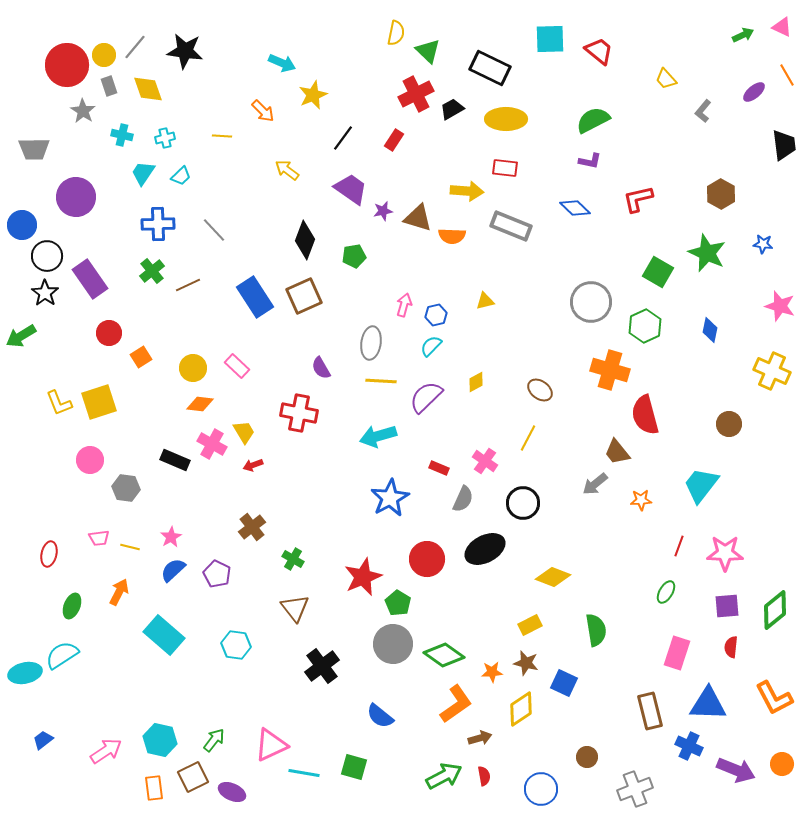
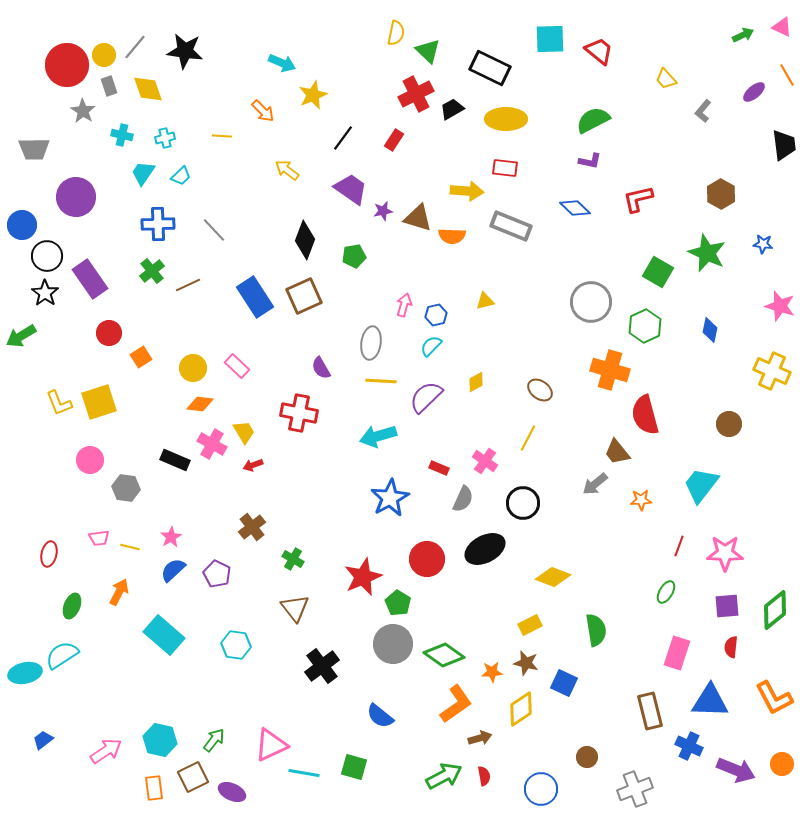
blue triangle at (708, 704): moved 2 px right, 3 px up
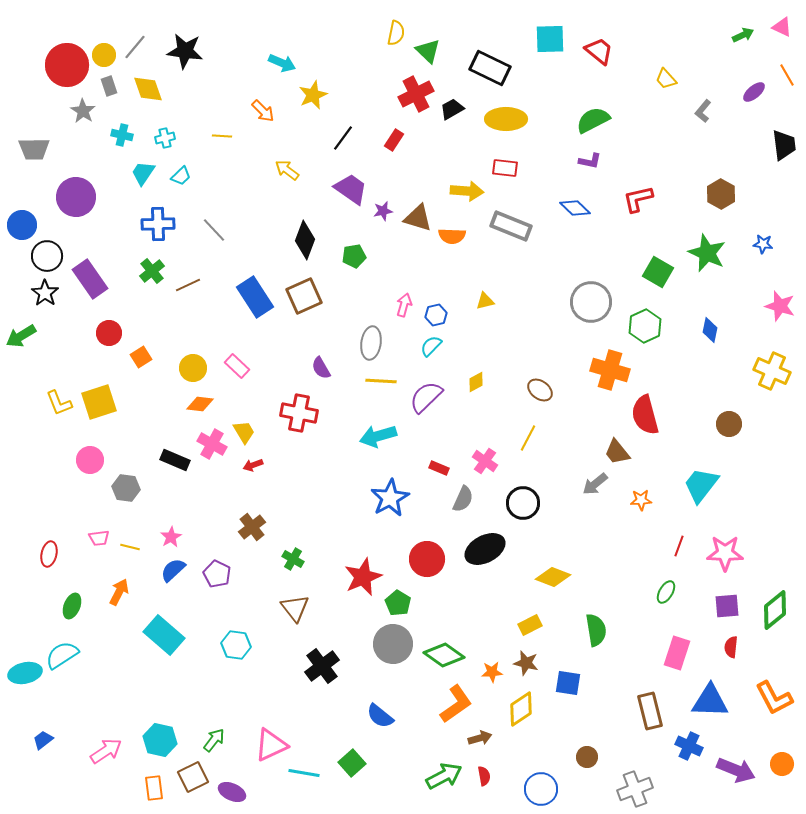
blue square at (564, 683): moved 4 px right; rotated 16 degrees counterclockwise
green square at (354, 767): moved 2 px left, 4 px up; rotated 32 degrees clockwise
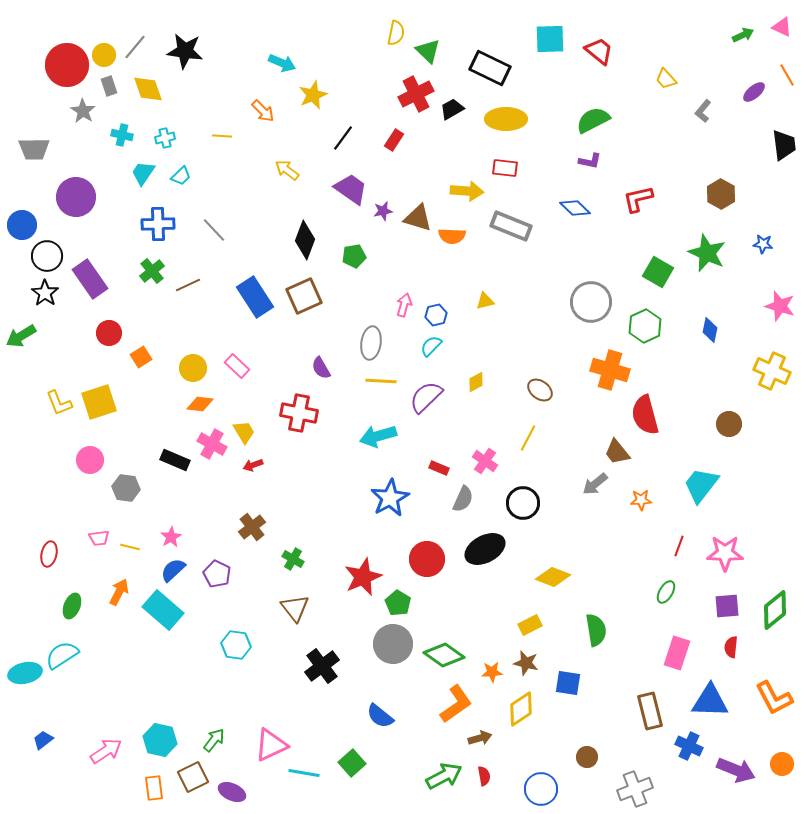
cyan rectangle at (164, 635): moved 1 px left, 25 px up
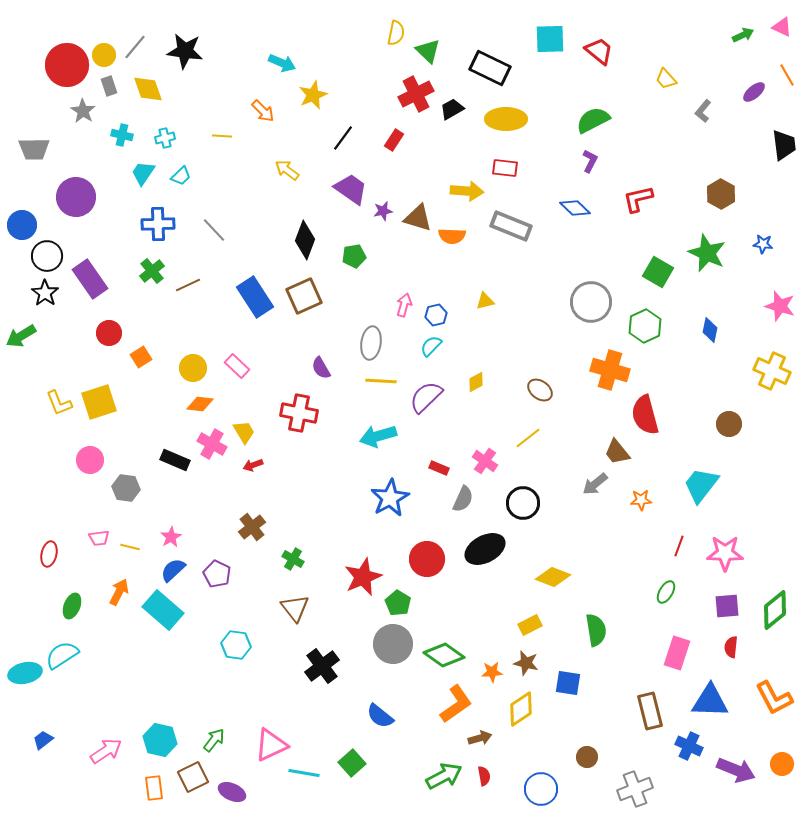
purple L-shape at (590, 161): rotated 75 degrees counterclockwise
yellow line at (528, 438): rotated 24 degrees clockwise
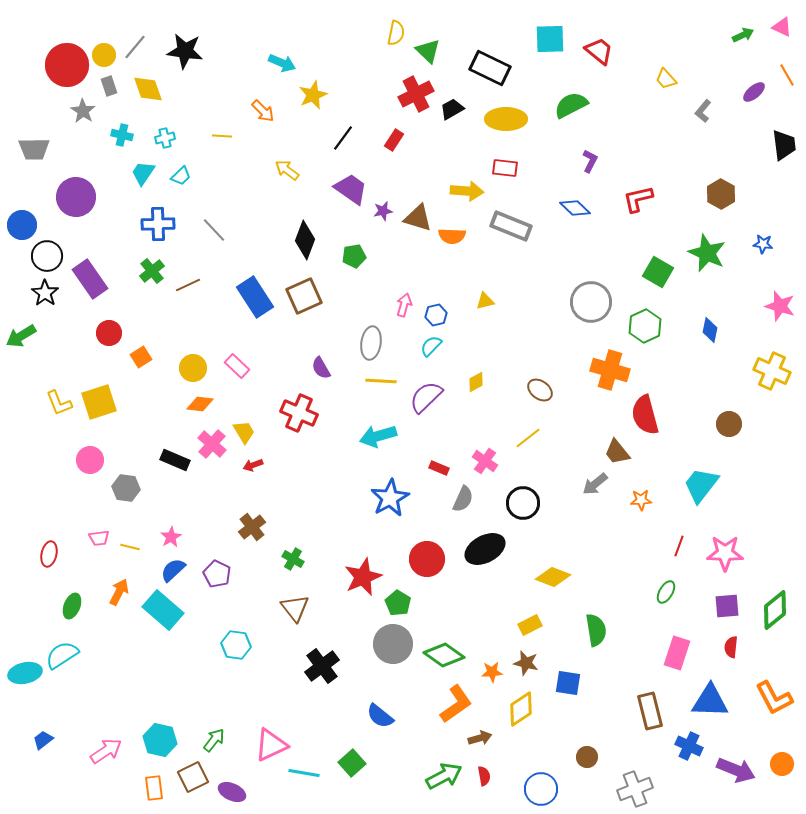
green semicircle at (593, 120): moved 22 px left, 15 px up
red cross at (299, 413): rotated 12 degrees clockwise
pink cross at (212, 444): rotated 12 degrees clockwise
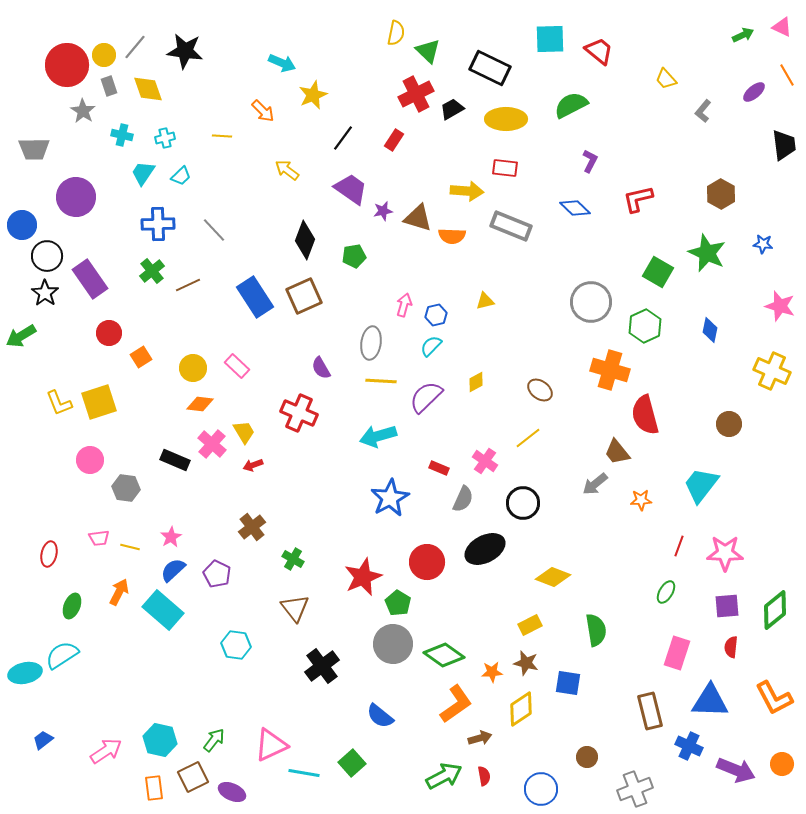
red circle at (427, 559): moved 3 px down
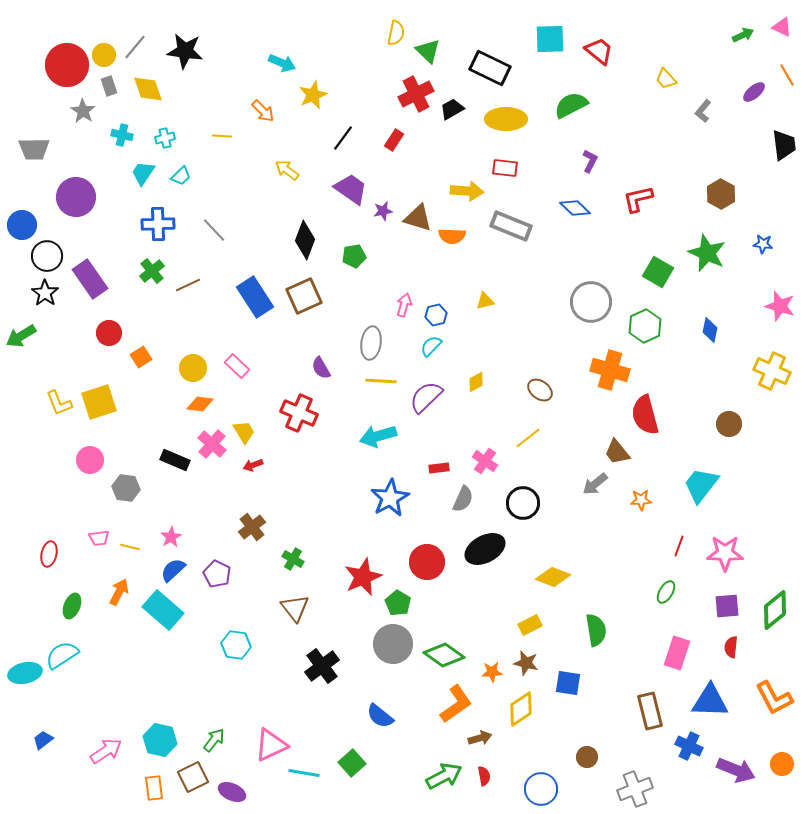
red rectangle at (439, 468): rotated 30 degrees counterclockwise
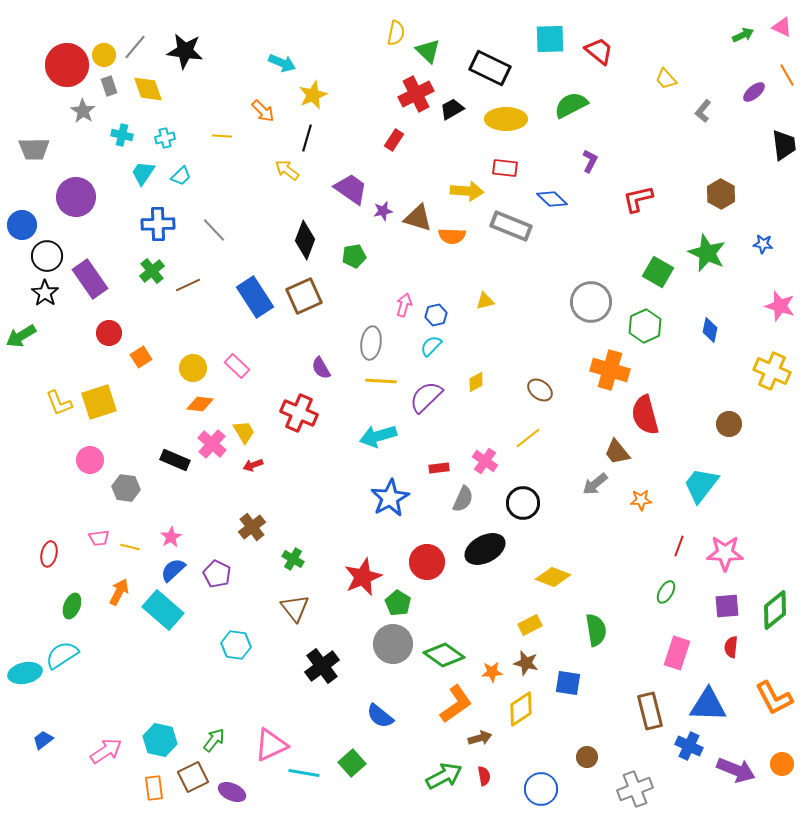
black line at (343, 138): moved 36 px left; rotated 20 degrees counterclockwise
blue diamond at (575, 208): moved 23 px left, 9 px up
blue triangle at (710, 701): moved 2 px left, 4 px down
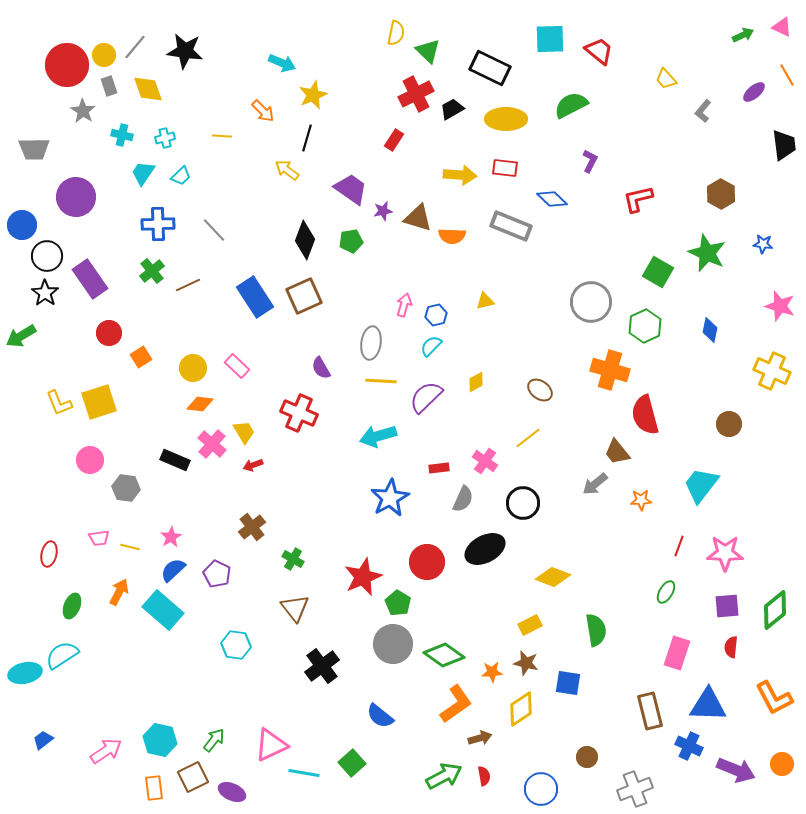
yellow arrow at (467, 191): moved 7 px left, 16 px up
green pentagon at (354, 256): moved 3 px left, 15 px up
